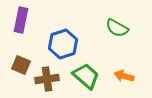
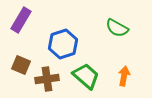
purple rectangle: rotated 20 degrees clockwise
orange arrow: rotated 84 degrees clockwise
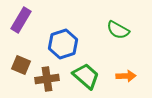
green semicircle: moved 1 px right, 2 px down
orange arrow: moved 2 px right; rotated 78 degrees clockwise
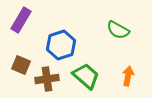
blue hexagon: moved 2 px left, 1 px down
orange arrow: moved 2 px right; rotated 78 degrees counterclockwise
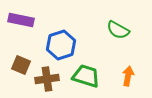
purple rectangle: rotated 70 degrees clockwise
green trapezoid: rotated 24 degrees counterclockwise
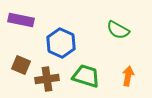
blue hexagon: moved 2 px up; rotated 16 degrees counterclockwise
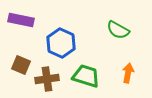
orange arrow: moved 3 px up
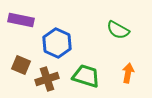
blue hexagon: moved 4 px left
brown cross: rotated 10 degrees counterclockwise
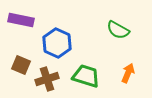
orange arrow: rotated 12 degrees clockwise
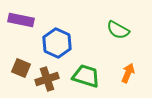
brown square: moved 3 px down
